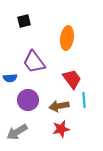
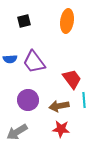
orange ellipse: moved 17 px up
blue semicircle: moved 19 px up
red star: rotated 18 degrees clockwise
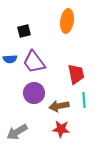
black square: moved 10 px down
red trapezoid: moved 4 px right, 5 px up; rotated 25 degrees clockwise
purple circle: moved 6 px right, 7 px up
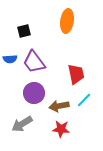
cyan line: rotated 49 degrees clockwise
gray arrow: moved 5 px right, 8 px up
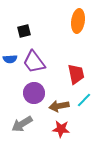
orange ellipse: moved 11 px right
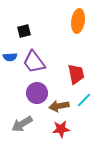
blue semicircle: moved 2 px up
purple circle: moved 3 px right
red star: rotated 12 degrees counterclockwise
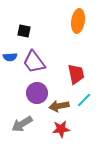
black square: rotated 24 degrees clockwise
